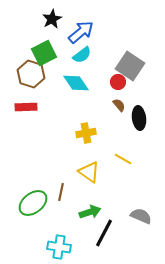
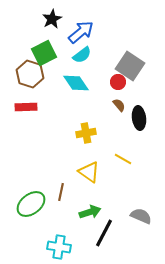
brown hexagon: moved 1 px left
green ellipse: moved 2 px left, 1 px down
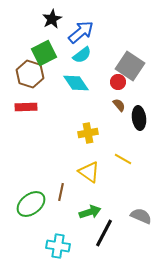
yellow cross: moved 2 px right
cyan cross: moved 1 px left, 1 px up
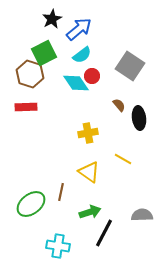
blue arrow: moved 2 px left, 3 px up
red circle: moved 26 px left, 6 px up
gray semicircle: moved 1 px right, 1 px up; rotated 25 degrees counterclockwise
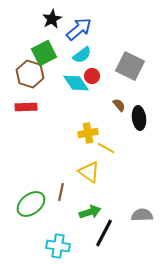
gray square: rotated 8 degrees counterclockwise
yellow line: moved 17 px left, 11 px up
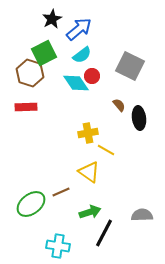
brown hexagon: moved 1 px up
yellow line: moved 2 px down
brown line: rotated 54 degrees clockwise
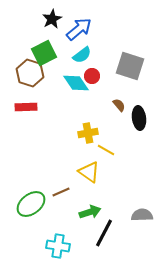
gray square: rotated 8 degrees counterclockwise
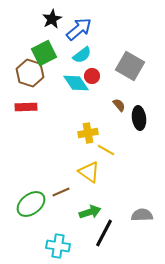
gray square: rotated 12 degrees clockwise
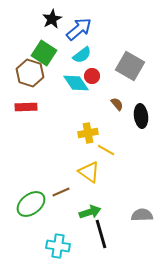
green square: rotated 30 degrees counterclockwise
brown semicircle: moved 2 px left, 1 px up
black ellipse: moved 2 px right, 2 px up
black line: moved 3 px left, 1 px down; rotated 44 degrees counterclockwise
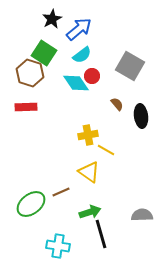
yellow cross: moved 2 px down
